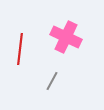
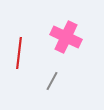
red line: moved 1 px left, 4 px down
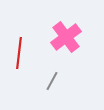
pink cross: rotated 28 degrees clockwise
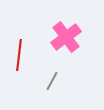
red line: moved 2 px down
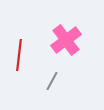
pink cross: moved 3 px down
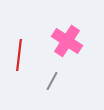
pink cross: moved 1 px right, 1 px down; rotated 20 degrees counterclockwise
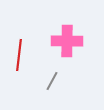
pink cross: rotated 32 degrees counterclockwise
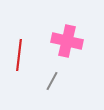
pink cross: rotated 12 degrees clockwise
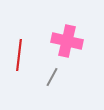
gray line: moved 4 px up
